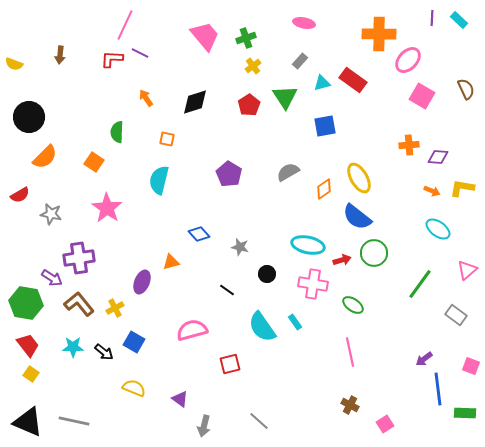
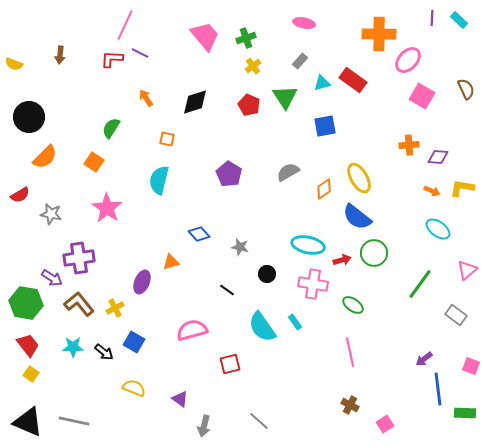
red pentagon at (249, 105): rotated 15 degrees counterclockwise
green semicircle at (117, 132): moved 6 px left, 4 px up; rotated 30 degrees clockwise
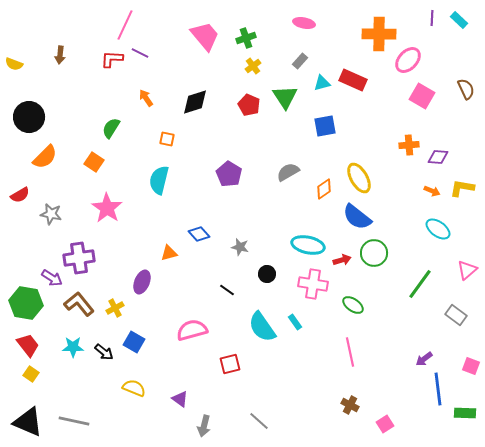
red rectangle at (353, 80): rotated 12 degrees counterclockwise
orange triangle at (171, 262): moved 2 px left, 9 px up
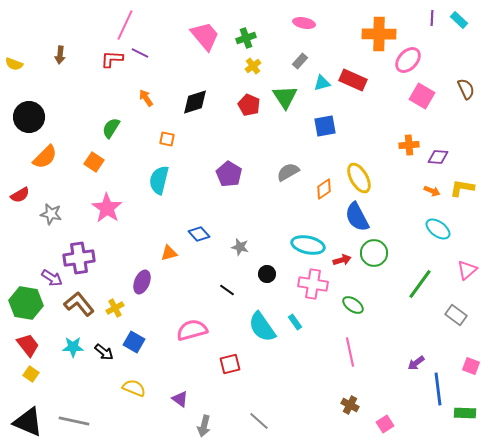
blue semicircle at (357, 217): rotated 24 degrees clockwise
purple arrow at (424, 359): moved 8 px left, 4 px down
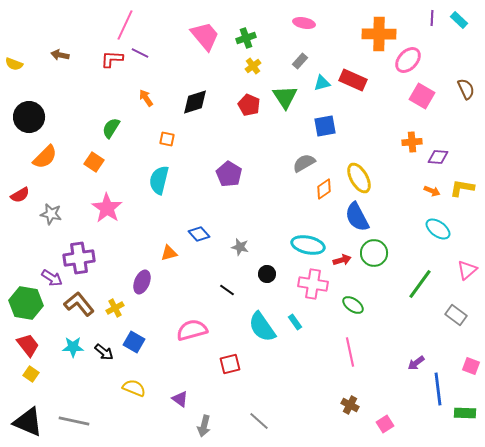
brown arrow at (60, 55): rotated 96 degrees clockwise
orange cross at (409, 145): moved 3 px right, 3 px up
gray semicircle at (288, 172): moved 16 px right, 9 px up
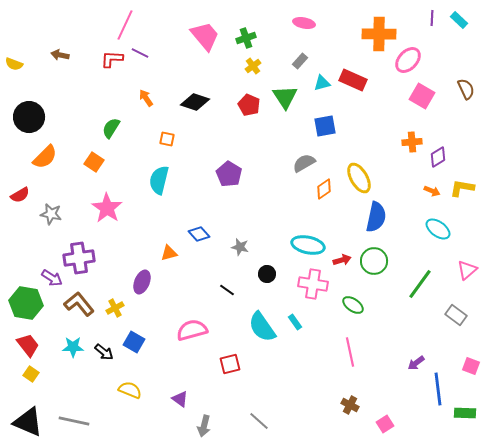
black diamond at (195, 102): rotated 36 degrees clockwise
purple diamond at (438, 157): rotated 35 degrees counterclockwise
blue semicircle at (357, 217): moved 19 px right; rotated 140 degrees counterclockwise
green circle at (374, 253): moved 8 px down
yellow semicircle at (134, 388): moved 4 px left, 2 px down
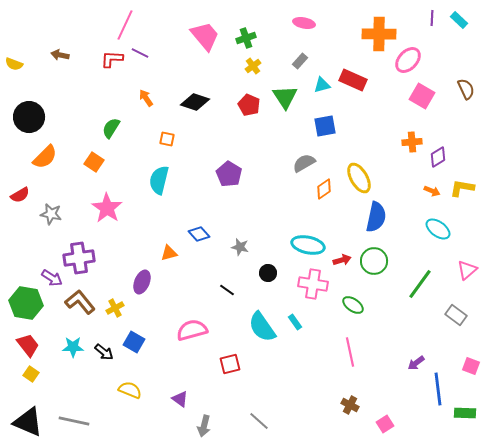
cyan triangle at (322, 83): moved 2 px down
black circle at (267, 274): moved 1 px right, 1 px up
brown L-shape at (79, 304): moved 1 px right, 2 px up
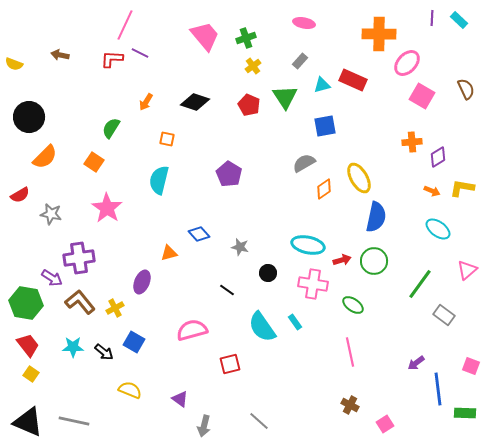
pink ellipse at (408, 60): moved 1 px left, 3 px down
orange arrow at (146, 98): moved 4 px down; rotated 114 degrees counterclockwise
gray rectangle at (456, 315): moved 12 px left
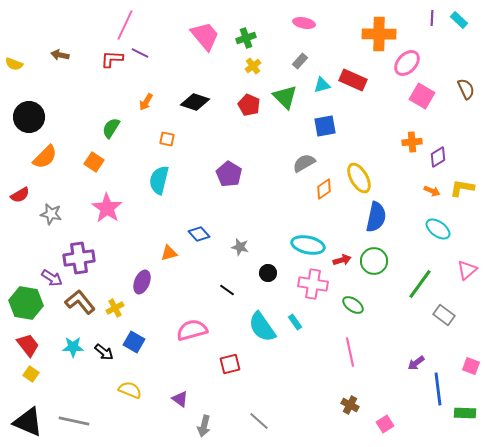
green triangle at (285, 97): rotated 12 degrees counterclockwise
